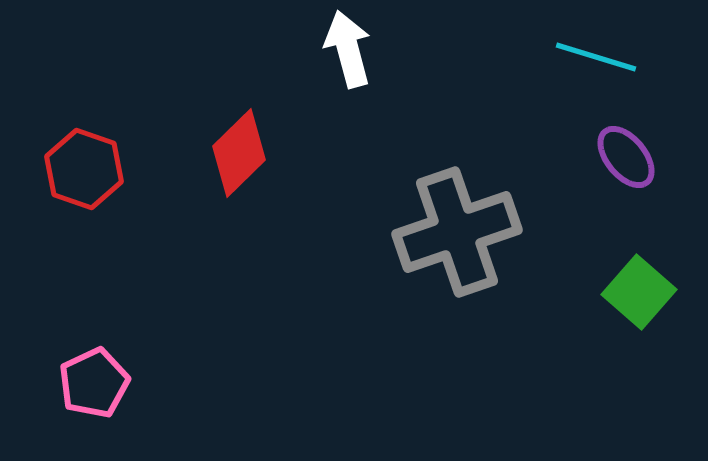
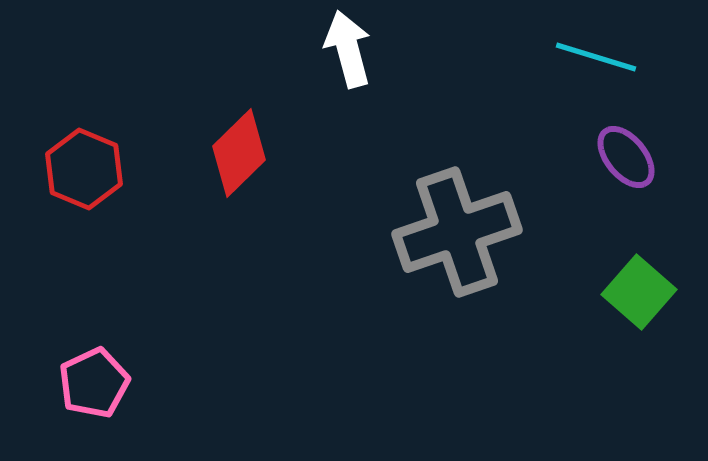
red hexagon: rotated 4 degrees clockwise
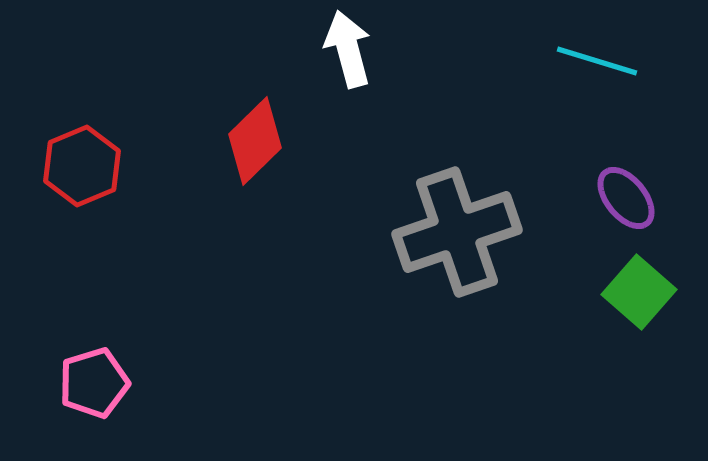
cyan line: moved 1 px right, 4 px down
red diamond: moved 16 px right, 12 px up
purple ellipse: moved 41 px down
red hexagon: moved 2 px left, 3 px up; rotated 14 degrees clockwise
pink pentagon: rotated 8 degrees clockwise
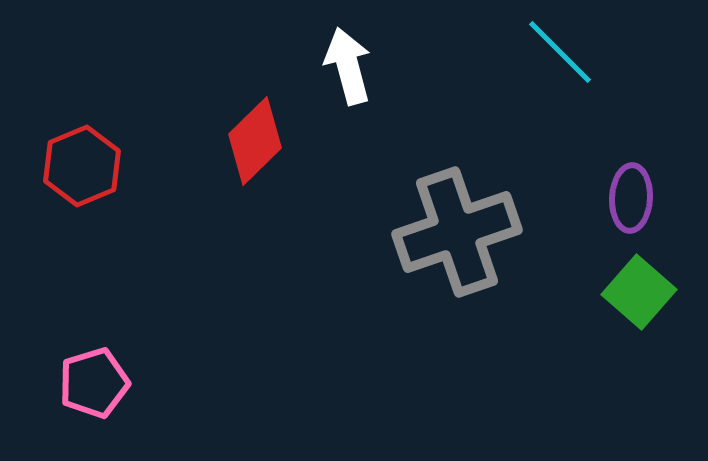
white arrow: moved 17 px down
cyan line: moved 37 px left, 9 px up; rotated 28 degrees clockwise
purple ellipse: moved 5 px right; rotated 42 degrees clockwise
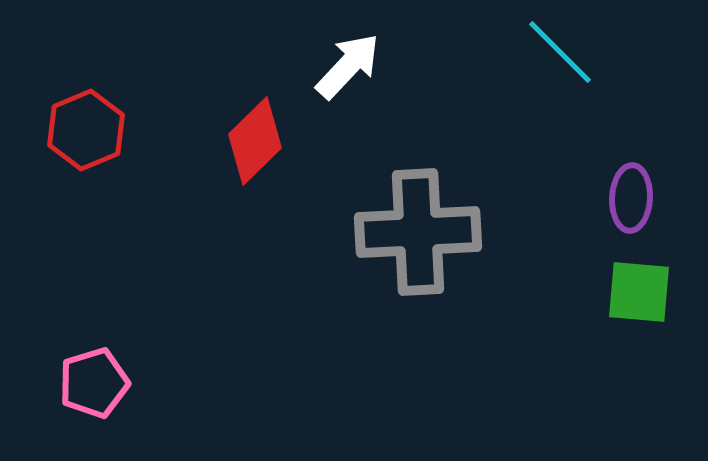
white arrow: rotated 58 degrees clockwise
red hexagon: moved 4 px right, 36 px up
gray cross: moved 39 px left; rotated 16 degrees clockwise
green square: rotated 36 degrees counterclockwise
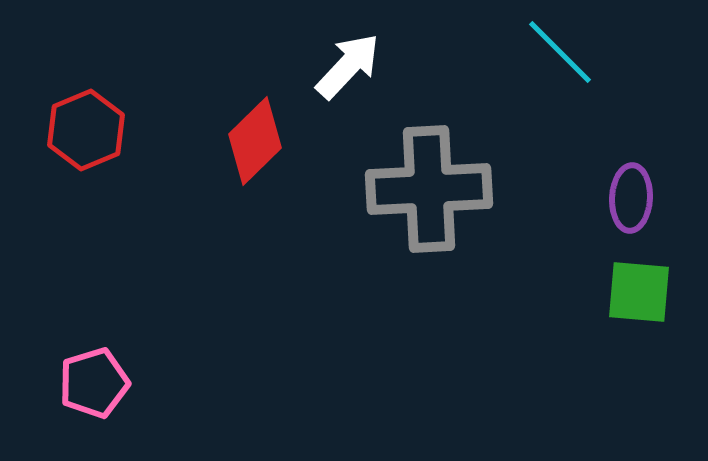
gray cross: moved 11 px right, 43 px up
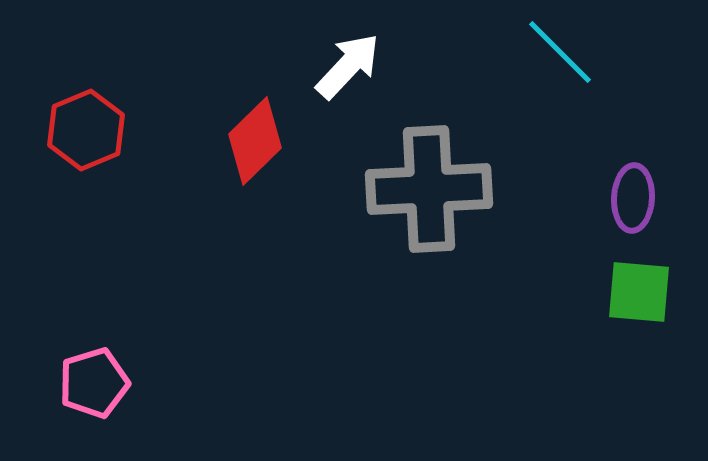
purple ellipse: moved 2 px right
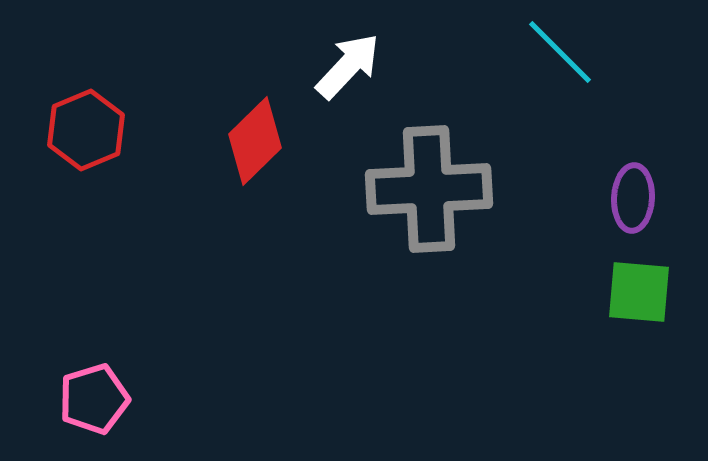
pink pentagon: moved 16 px down
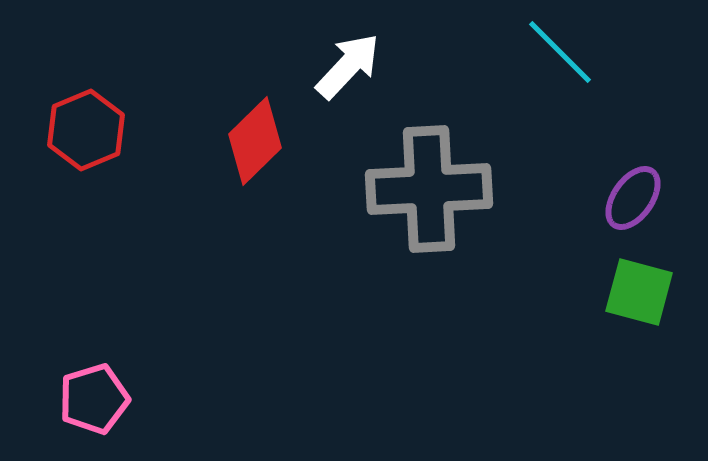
purple ellipse: rotated 32 degrees clockwise
green square: rotated 10 degrees clockwise
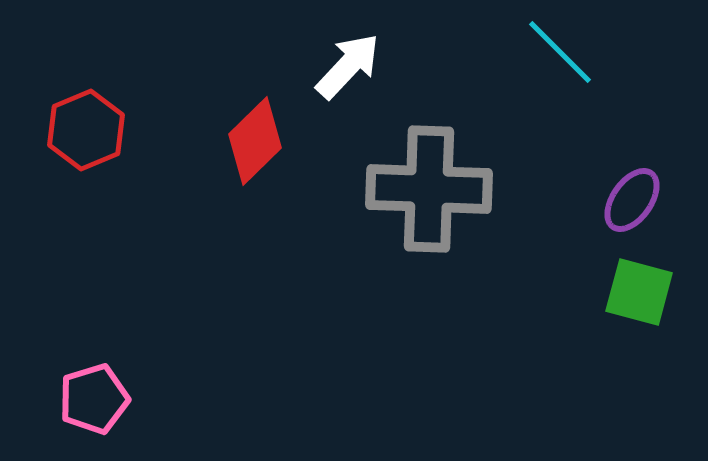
gray cross: rotated 5 degrees clockwise
purple ellipse: moved 1 px left, 2 px down
